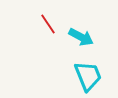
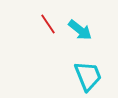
cyan arrow: moved 1 px left, 7 px up; rotated 10 degrees clockwise
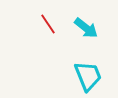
cyan arrow: moved 6 px right, 2 px up
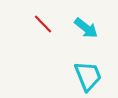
red line: moved 5 px left; rotated 10 degrees counterclockwise
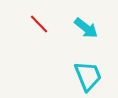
red line: moved 4 px left
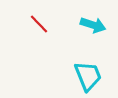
cyan arrow: moved 7 px right, 3 px up; rotated 20 degrees counterclockwise
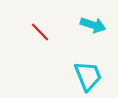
red line: moved 1 px right, 8 px down
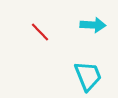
cyan arrow: rotated 15 degrees counterclockwise
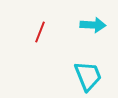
red line: rotated 65 degrees clockwise
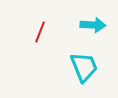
cyan trapezoid: moved 4 px left, 9 px up
